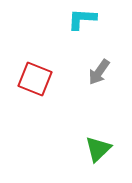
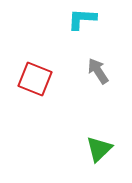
gray arrow: moved 1 px left, 1 px up; rotated 112 degrees clockwise
green triangle: moved 1 px right
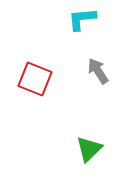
cyan L-shape: rotated 8 degrees counterclockwise
green triangle: moved 10 px left
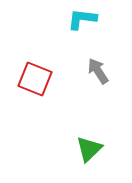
cyan L-shape: rotated 12 degrees clockwise
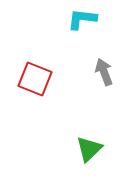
gray arrow: moved 6 px right, 1 px down; rotated 12 degrees clockwise
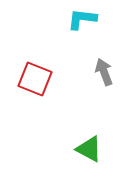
green triangle: rotated 48 degrees counterclockwise
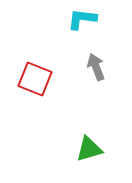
gray arrow: moved 8 px left, 5 px up
green triangle: rotated 44 degrees counterclockwise
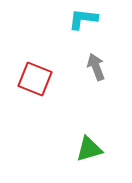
cyan L-shape: moved 1 px right
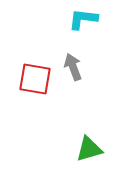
gray arrow: moved 23 px left
red square: rotated 12 degrees counterclockwise
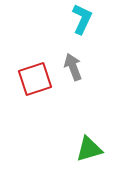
cyan L-shape: moved 1 px left; rotated 108 degrees clockwise
red square: rotated 28 degrees counterclockwise
